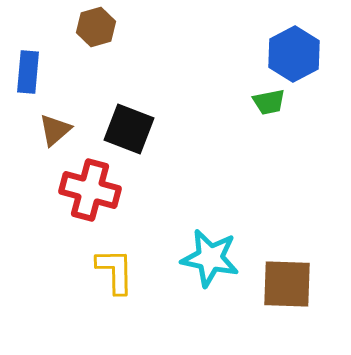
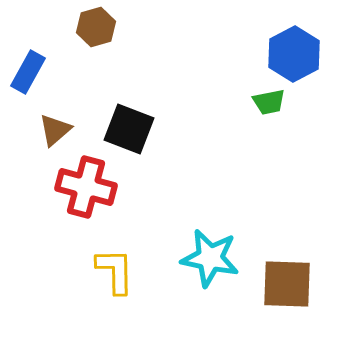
blue rectangle: rotated 24 degrees clockwise
red cross: moved 4 px left, 3 px up
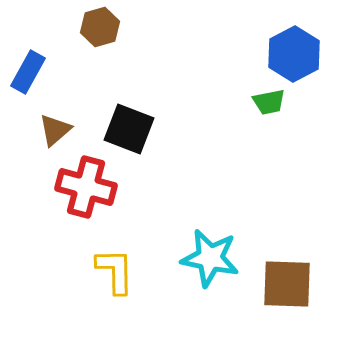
brown hexagon: moved 4 px right
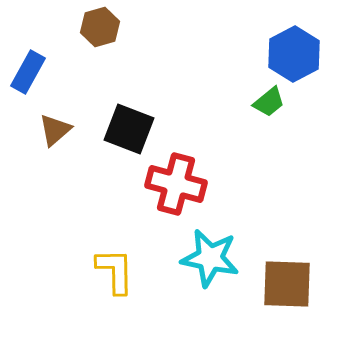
green trapezoid: rotated 28 degrees counterclockwise
red cross: moved 90 px right, 3 px up
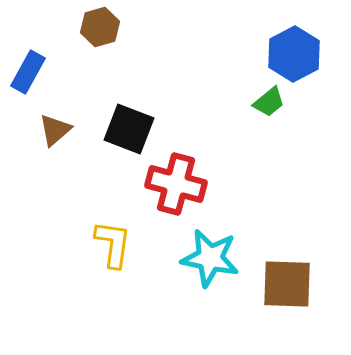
yellow L-shape: moved 2 px left, 27 px up; rotated 9 degrees clockwise
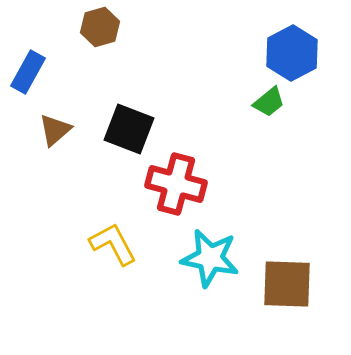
blue hexagon: moved 2 px left, 1 px up
yellow L-shape: rotated 36 degrees counterclockwise
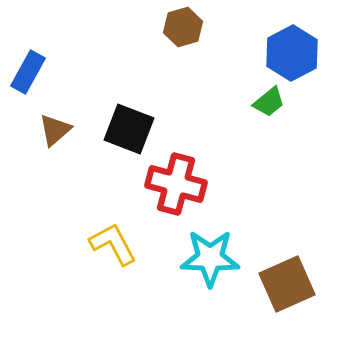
brown hexagon: moved 83 px right
cyan star: rotated 10 degrees counterclockwise
brown square: rotated 26 degrees counterclockwise
